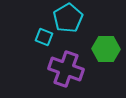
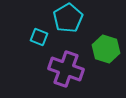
cyan square: moved 5 px left
green hexagon: rotated 16 degrees clockwise
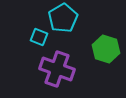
cyan pentagon: moved 5 px left
purple cross: moved 9 px left
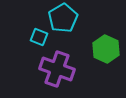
green hexagon: rotated 8 degrees clockwise
